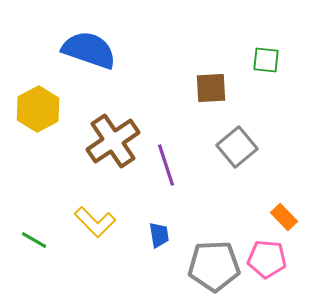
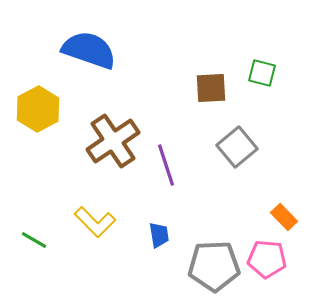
green square: moved 4 px left, 13 px down; rotated 8 degrees clockwise
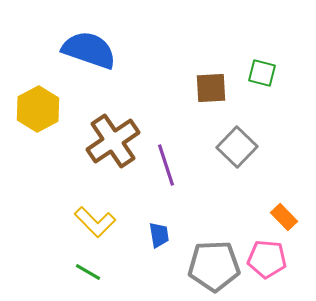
gray square: rotated 6 degrees counterclockwise
green line: moved 54 px right, 32 px down
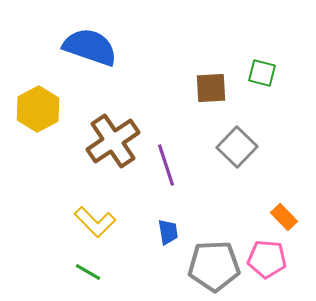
blue semicircle: moved 1 px right, 3 px up
blue trapezoid: moved 9 px right, 3 px up
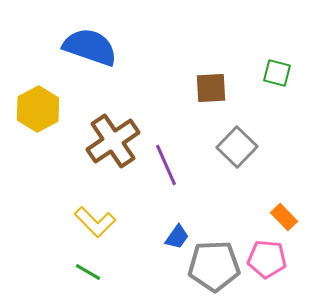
green square: moved 15 px right
purple line: rotated 6 degrees counterclockwise
blue trapezoid: moved 9 px right, 5 px down; rotated 44 degrees clockwise
